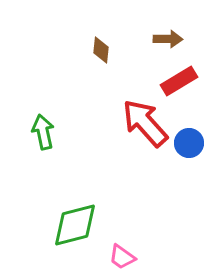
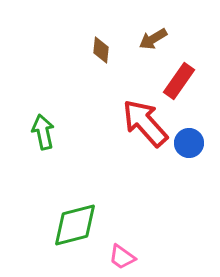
brown arrow: moved 15 px left; rotated 148 degrees clockwise
red rectangle: rotated 24 degrees counterclockwise
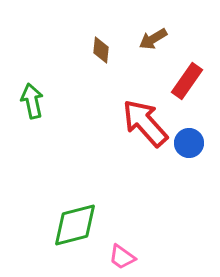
red rectangle: moved 8 px right
green arrow: moved 11 px left, 31 px up
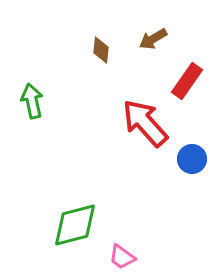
blue circle: moved 3 px right, 16 px down
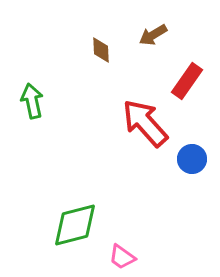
brown arrow: moved 4 px up
brown diamond: rotated 8 degrees counterclockwise
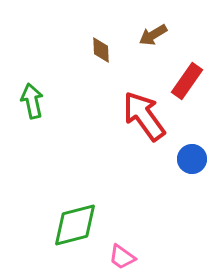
red arrow: moved 1 px left, 7 px up; rotated 6 degrees clockwise
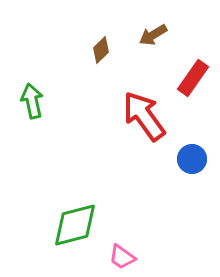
brown diamond: rotated 48 degrees clockwise
red rectangle: moved 6 px right, 3 px up
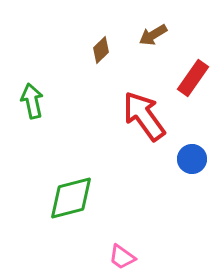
green diamond: moved 4 px left, 27 px up
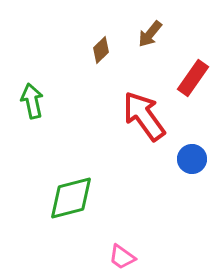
brown arrow: moved 3 px left, 1 px up; rotated 20 degrees counterclockwise
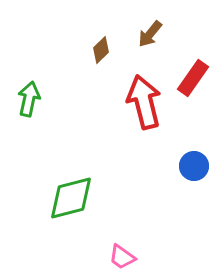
green arrow: moved 3 px left, 2 px up; rotated 24 degrees clockwise
red arrow: moved 14 px up; rotated 22 degrees clockwise
blue circle: moved 2 px right, 7 px down
